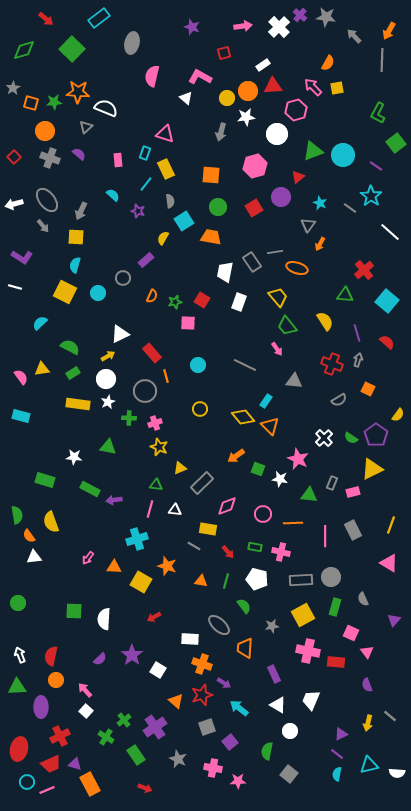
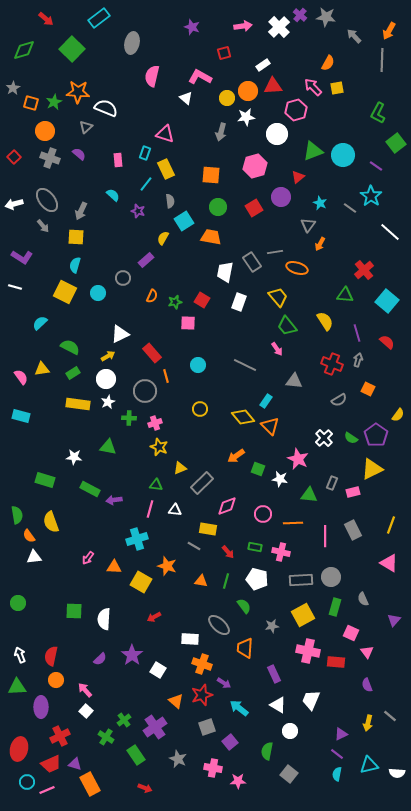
green star at (54, 102): rotated 21 degrees counterclockwise
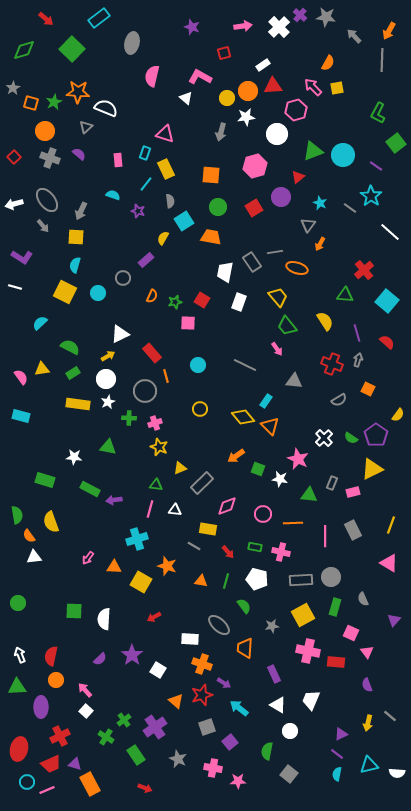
cyan semicircle at (113, 195): rotated 24 degrees counterclockwise
